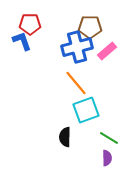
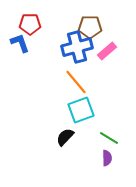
blue L-shape: moved 2 px left, 2 px down
orange line: moved 1 px up
cyan square: moved 5 px left
black semicircle: rotated 42 degrees clockwise
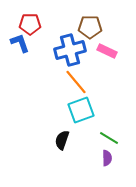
blue cross: moved 7 px left, 3 px down
pink rectangle: rotated 66 degrees clockwise
black semicircle: moved 3 px left, 3 px down; rotated 24 degrees counterclockwise
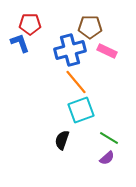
purple semicircle: rotated 49 degrees clockwise
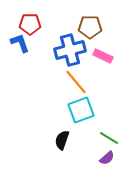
pink rectangle: moved 4 px left, 5 px down
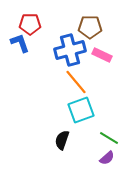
pink rectangle: moved 1 px left, 1 px up
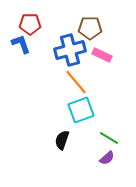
brown pentagon: moved 1 px down
blue L-shape: moved 1 px right, 1 px down
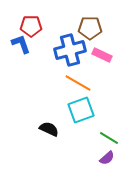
red pentagon: moved 1 px right, 2 px down
orange line: moved 2 px right, 1 px down; rotated 20 degrees counterclockwise
black semicircle: moved 13 px left, 11 px up; rotated 96 degrees clockwise
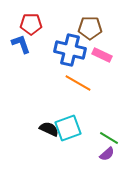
red pentagon: moved 2 px up
blue cross: rotated 28 degrees clockwise
cyan square: moved 13 px left, 18 px down
purple semicircle: moved 4 px up
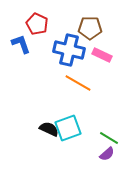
red pentagon: moved 6 px right; rotated 25 degrees clockwise
blue cross: moved 1 px left
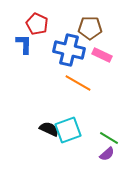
blue L-shape: moved 3 px right; rotated 20 degrees clockwise
cyan square: moved 2 px down
